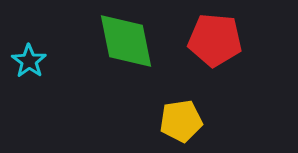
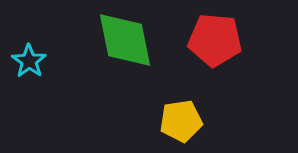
green diamond: moved 1 px left, 1 px up
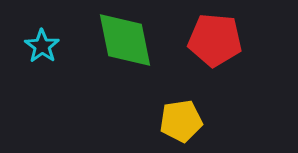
cyan star: moved 13 px right, 15 px up
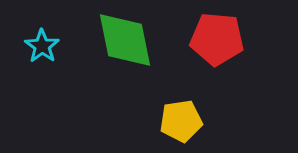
red pentagon: moved 2 px right, 1 px up
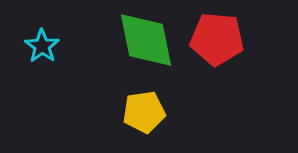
green diamond: moved 21 px right
yellow pentagon: moved 37 px left, 9 px up
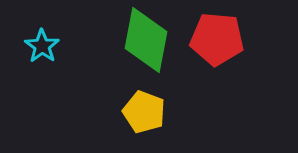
green diamond: rotated 22 degrees clockwise
yellow pentagon: rotated 30 degrees clockwise
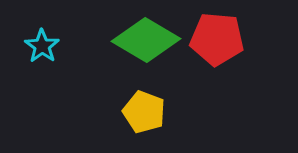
green diamond: rotated 70 degrees counterclockwise
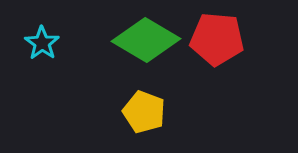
cyan star: moved 3 px up
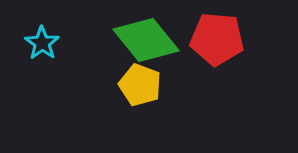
green diamond: rotated 20 degrees clockwise
yellow pentagon: moved 4 px left, 27 px up
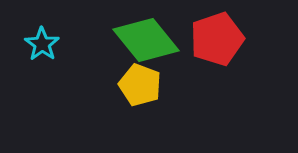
red pentagon: rotated 24 degrees counterclockwise
cyan star: moved 1 px down
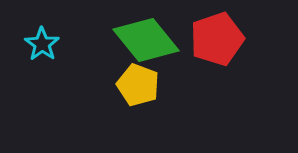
yellow pentagon: moved 2 px left
